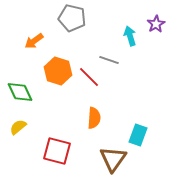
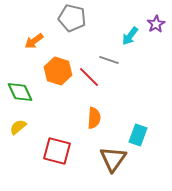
cyan arrow: rotated 126 degrees counterclockwise
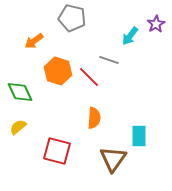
cyan rectangle: moved 1 px right, 1 px down; rotated 20 degrees counterclockwise
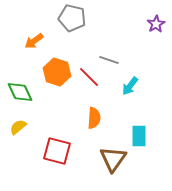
cyan arrow: moved 50 px down
orange hexagon: moved 1 px left, 1 px down
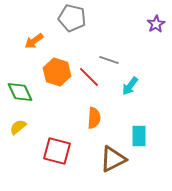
brown triangle: rotated 28 degrees clockwise
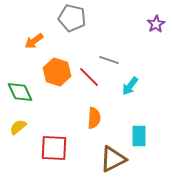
red square: moved 3 px left, 3 px up; rotated 12 degrees counterclockwise
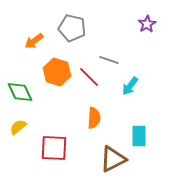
gray pentagon: moved 10 px down
purple star: moved 9 px left
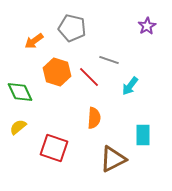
purple star: moved 2 px down
cyan rectangle: moved 4 px right, 1 px up
red square: rotated 16 degrees clockwise
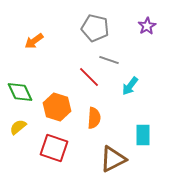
gray pentagon: moved 23 px right
orange hexagon: moved 35 px down
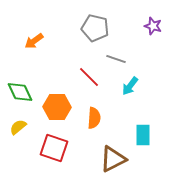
purple star: moved 6 px right; rotated 24 degrees counterclockwise
gray line: moved 7 px right, 1 px up
orange hexagon: rotated 16 degrees counterclockwise
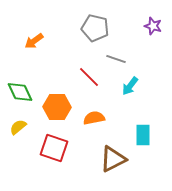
orange semicircle: rotated 105 degrees counterclockwise
